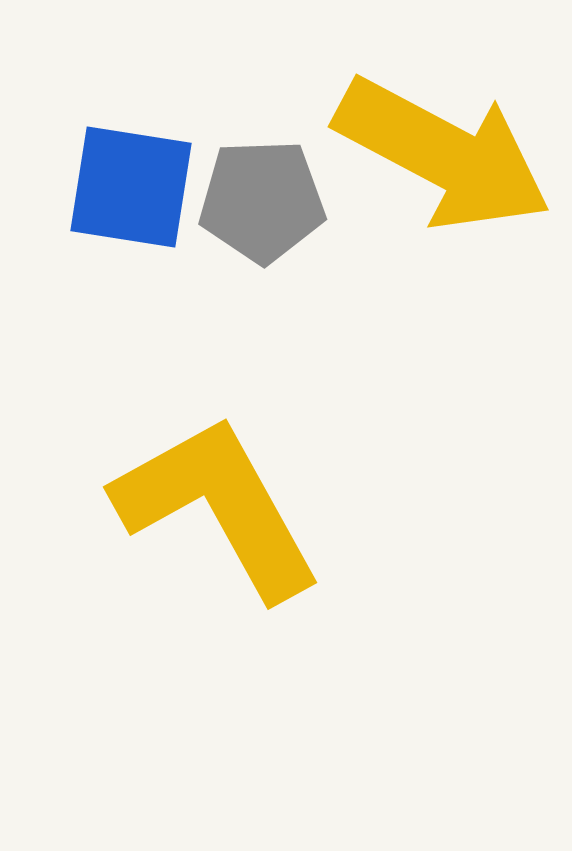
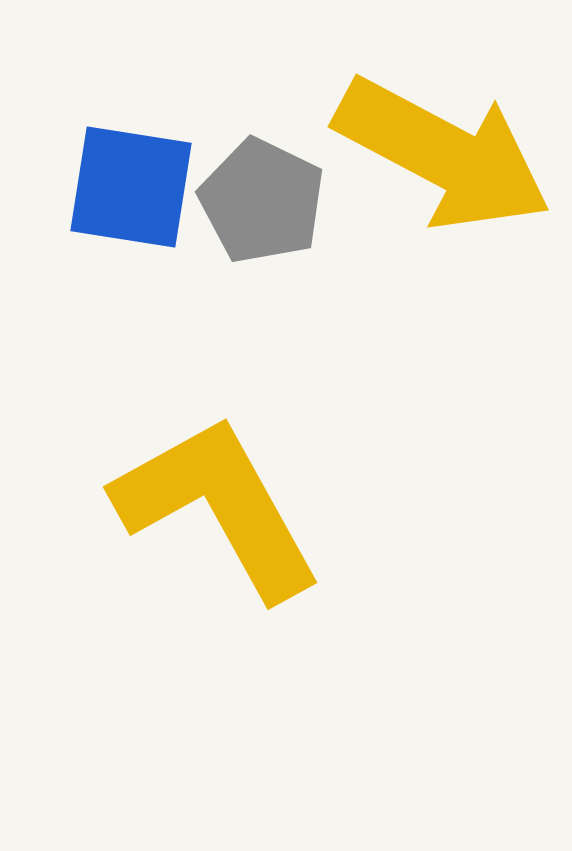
gray pentagon: rotated 28 degrees clockwise
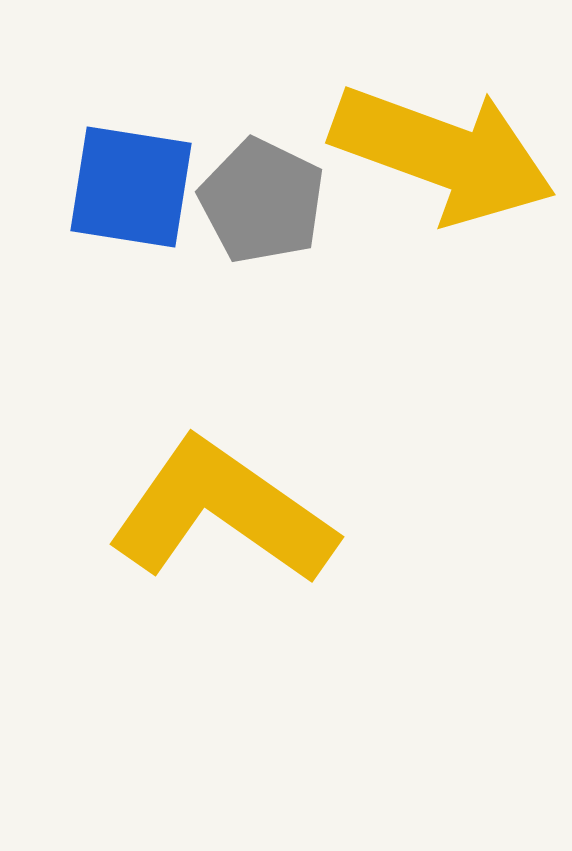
yellow arrow: rotated 8 degrees counterclockwise
yellow L-shape: moved 4 px right, 5 px down; rotated 26 degrees counterclockwise
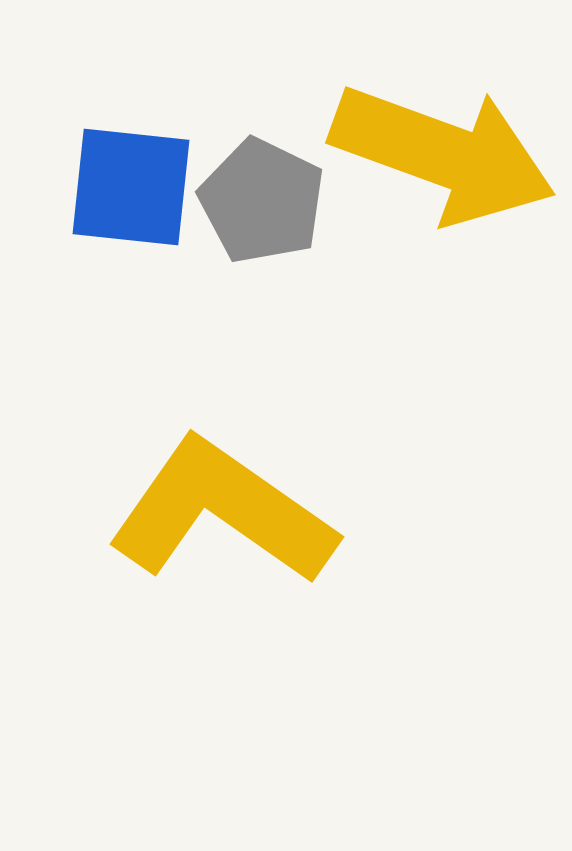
blue square: rotated 3 degrees counterclockwise
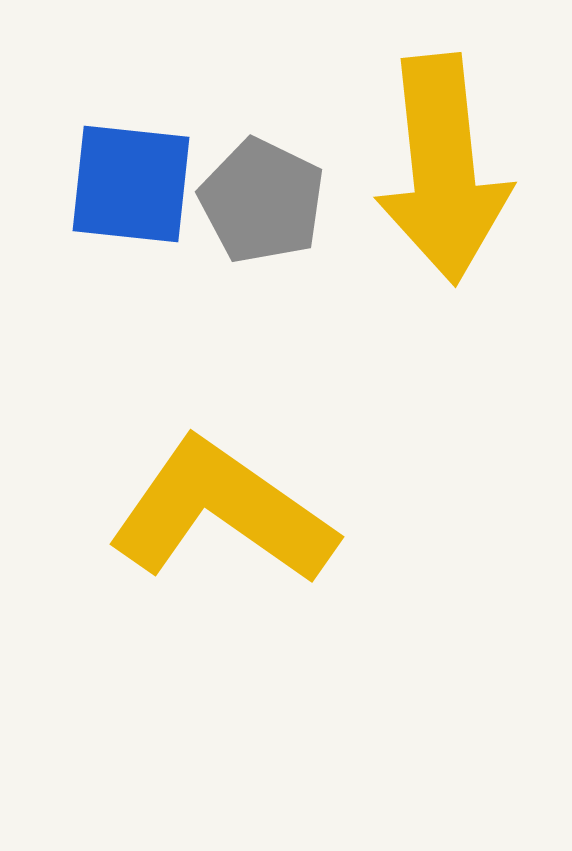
yellow arrow: moved 15 px down; rotated 64 degrees clockwise
blue square: moved 3 px up
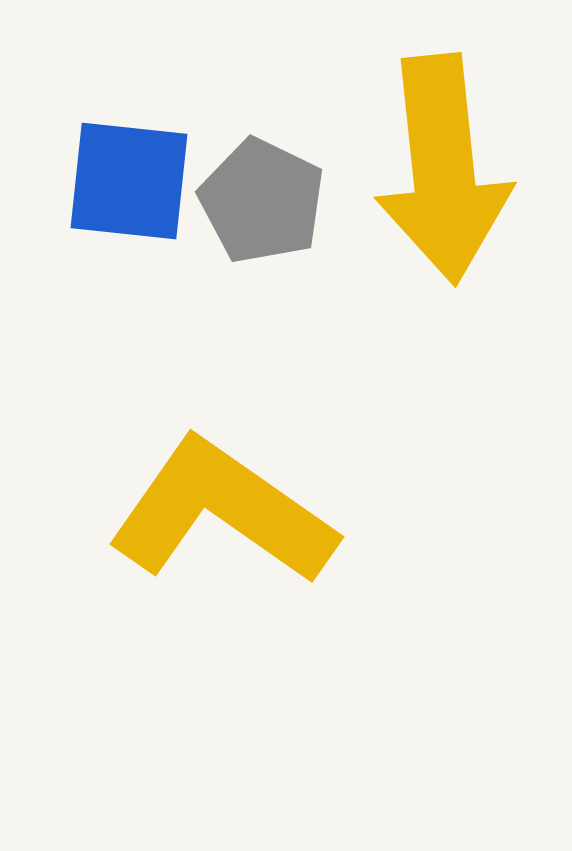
blue square: moved 2 px left, 3 px up
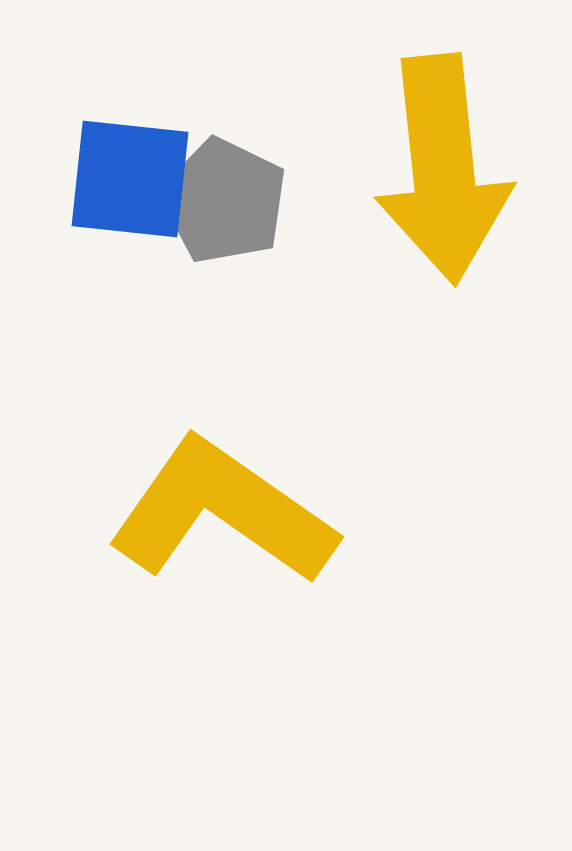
blue square: moved 1 px right, 2 px up
gray pentagon: moved 38 px left
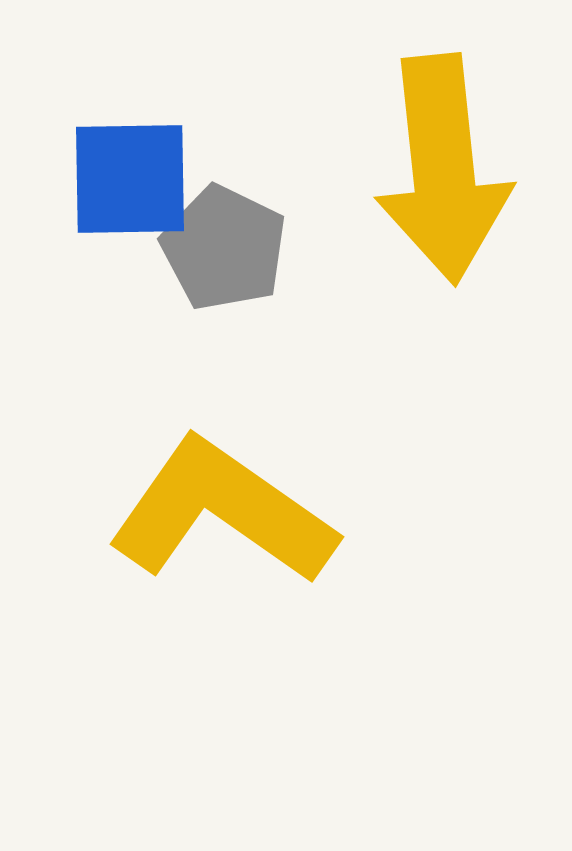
blue square: rotated 7 degrees counterclockwise
gray pentagon: moved 47 px down
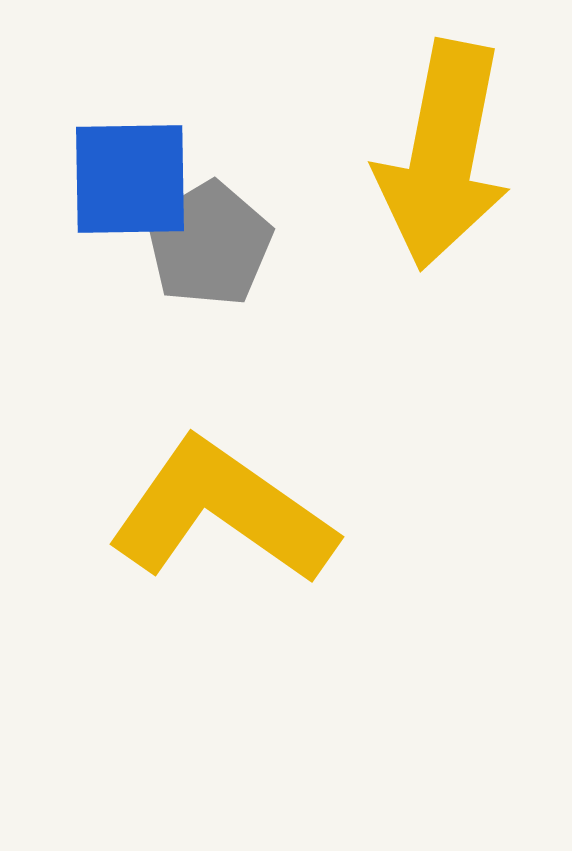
yellow arrow: moved 14 px up; rotated 17 degrees clockwise
gray pentagon: moved 15 px left, 4 px up; rotated 15 degrees clockwise
